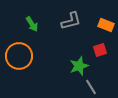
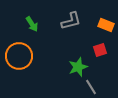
green star: moved 1 px left, 1 px down
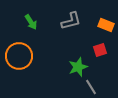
green arrow: moved 1 px left, 2 px up
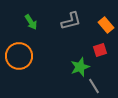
orange rectangle: rotated 28 degrees clockwise
green star: moved 2 px right
gray line: moved 3 px right, 1 px up
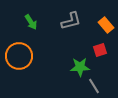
green star: rotated 18 degrees clockwise
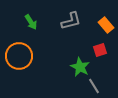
green star: rotated 30 degrees clockwise
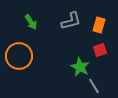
orange rectangle: moved 7 px left; rotated 56 degrees clockwise
